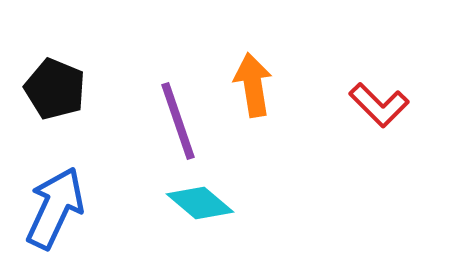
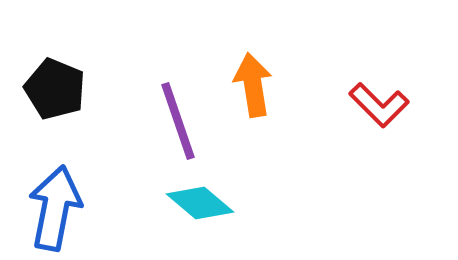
blue arrow: rotated 14 degrees counterclockwise
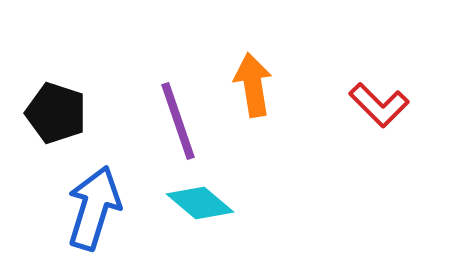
black pentagon: moved 1 px right, 24 px down; rotated 4 degrees counterclockwise
blue arrow: moved 39 px right; rotated 6 degrees clockwise
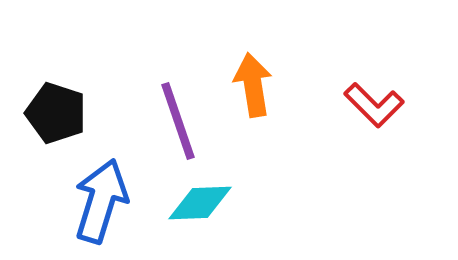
red L-shape: moved 5 px left
cyan diamond: rotated 42 degrees counterclockwise
blue arrow: moved 7 px right, 7 px up
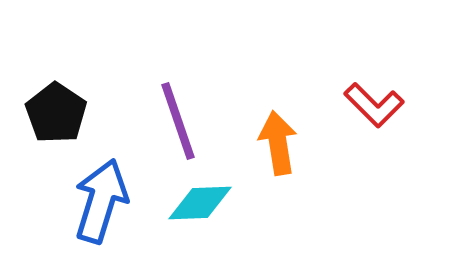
orange arrow: moved 25 px right, 58 px down
black pentagon: rotated 16 degrees clockwise
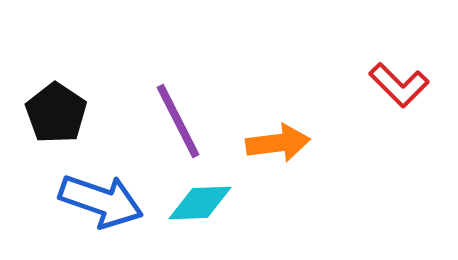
red L-shape: moved 25 px right, 20 px up
purple line: rotated 8 degrees counterclockwise
orange arrow: rotated 92 degrees clockwise
blue arrow: rotated 92 degrees clockwise
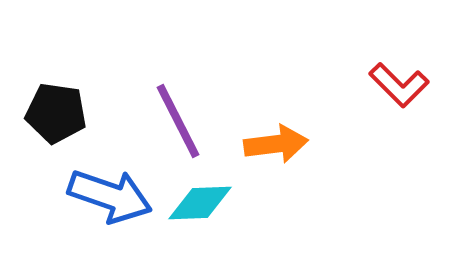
black pentagon: rotated 26 degrees counterclockwise
orange arrow: moved 2 px left, 1 px down
blue arrow: moved 9 px right, 5 px up
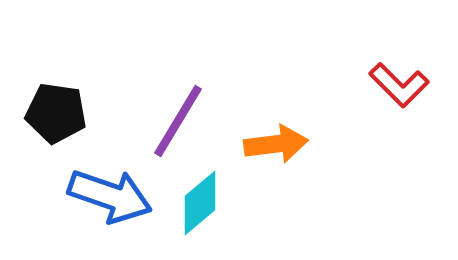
purple line: rotated 58 degrees clockwise
cyan diamond: rotated 38 degrees counterclockwise
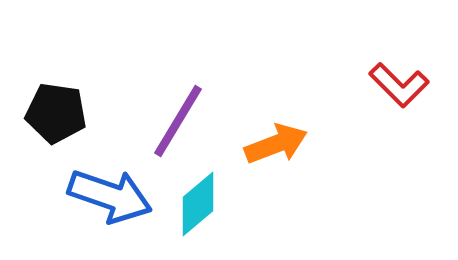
orange arrow: rotated 14 degrees counterclockwise
cyan diamond: moved 2 px left, 1 px down
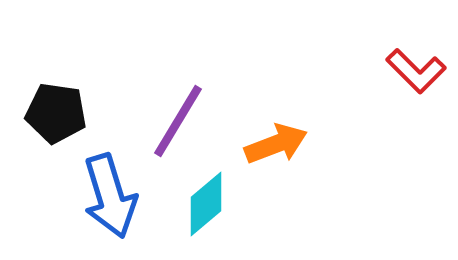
red L-shape: moved 17 px right, 14 px up
blue arrow: rotated 54 degrees clockwise
cyan diamond: moved 8 px right
